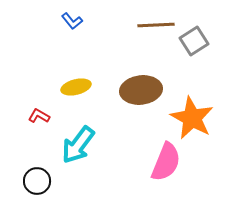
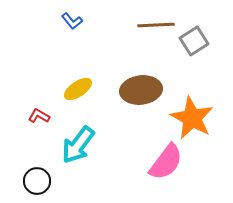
yellow ellipse: moved 2 px right, 2 px down; rotated 20 degrees counterclockwise
pink semicircle: rotated 15 degrees clockwise
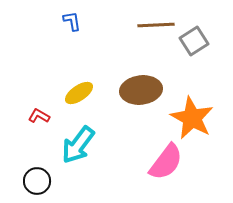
blue L-shape: rotated 150 degrees counterclockwise
yellow ellipse: moved 1 px right, 4 px down
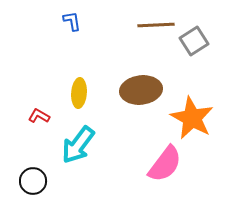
yellow ellipse: rotated 52 degrees counterclockwise
pink semicircle: moved 1 px left, 2 px down
black circle: moved 4 px left
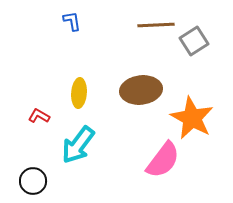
pink semicircle: moved 2 px left, 4 px up
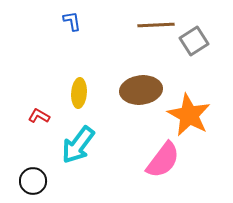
orange star: moved 3 px left, 3 px up
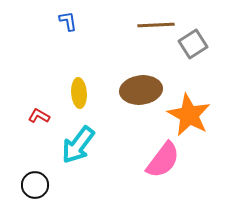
blue L-shape: moved 4 px left
gray square: moved 1 px left, 3 px down
yellow ellipse: rotated 8 degrees counterclockwise
black circle: moved 2 px right, 4 px down
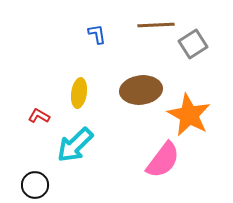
blue L-shape: moved 29 px right, 13 px down
yellow ellipse: rotated 12 degrees clockwise
cyan arrow: moved 3 px left; rotated 9 degrees clockwise
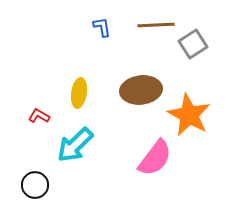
blue L-shape: moved 5 px right, 7 px up
pink semicircle: moved 8 px left, 2 px up
